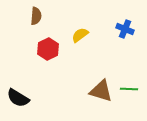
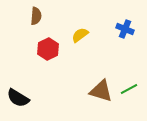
green line: rotated 30 degrees counterclockwise
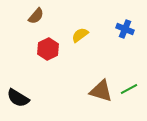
brown semicircle: rotated 36 degrees clockwise
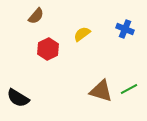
yellow semicircle: moved 2 px right, 1 px up
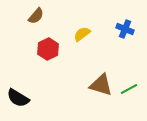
brown triangle: moved 6 px up
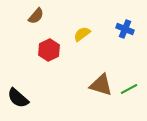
red hexagon: moved 1 px right, 1 px down
black semicircle: rotated 10 degrees clockwise
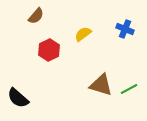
yellow semicircle: moved 1 px right
